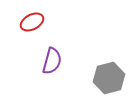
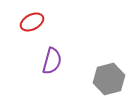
gray hexagon: moved 1 px down
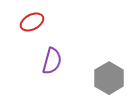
gray hexagon: moved 1 px up; rotated 16 degrees counterclockwise
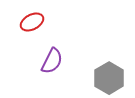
purple semicircle: rotated 12 degrees clockwise
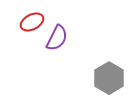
purple semicircle: moved 5 px right, 23 px up
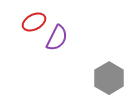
red ellipse: moved 2 px right
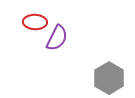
red ellipse: moved 1 px right; rotated 30 degrees clockwise
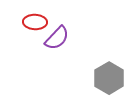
purple semicircle: rotated 16 degrees clockwise
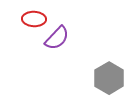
red ellipse: moved 1 px left, 3 px up
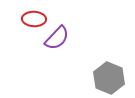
gray hexagon: rotated 8 degrees counterclockwise
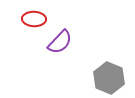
purple semicircle: moved 3 px right, 4 px down
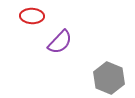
red ellipse: moved 2 px left, 3 px up
